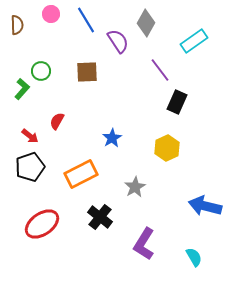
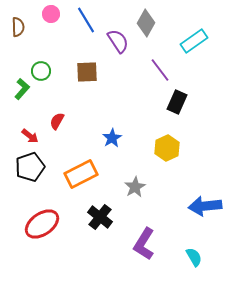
brown semicircle: moved 1 px right, 2 px down
blue arrow: rotated 20 degrees counterclockwise
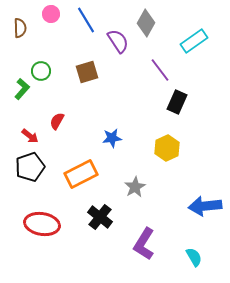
brown semicircle: moved 2 px right, 1 px down
brown square: rotated 15 degrees counterclockwise
blue star: rotated 24 degrees clockwise
red ellipse: rotated 44 degrees clockwise
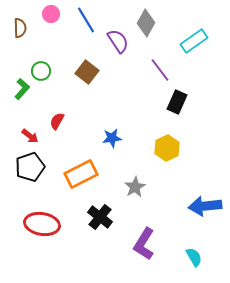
brown square: rotated 35 degrees counterclockwise
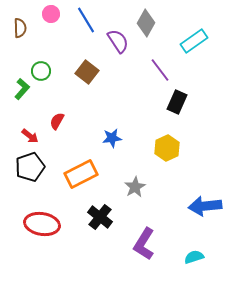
cyan semicircle: rotated 78 degrees counterclockwise
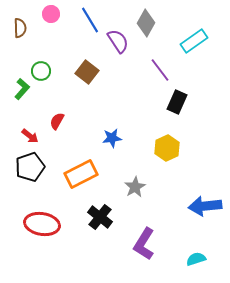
blue line: moved 4 px right
cyan semicircle: moved 2 px right, 2 px down
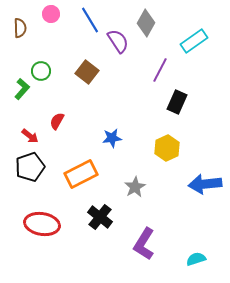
purple line: rotated 65 degrees clockwise
blue arrow: moved 22 px up
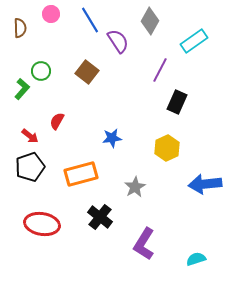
gray diamond: moved 4 px right, 2 px up
orange rectangle: rotated 12 degrees clockwise
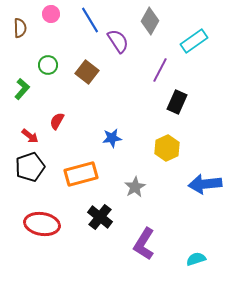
green circle: moved 7 px right, 6 px up
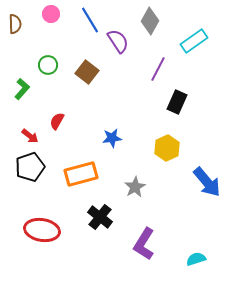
brown semicircle: moved 5 px left, 4 px up
purple line: moved 2 px left, 1 px up
blue arrow: moved 2 px right, 2 px up; rotated 124 degrees counterclockwise
red ellipse: moved 6 px down
